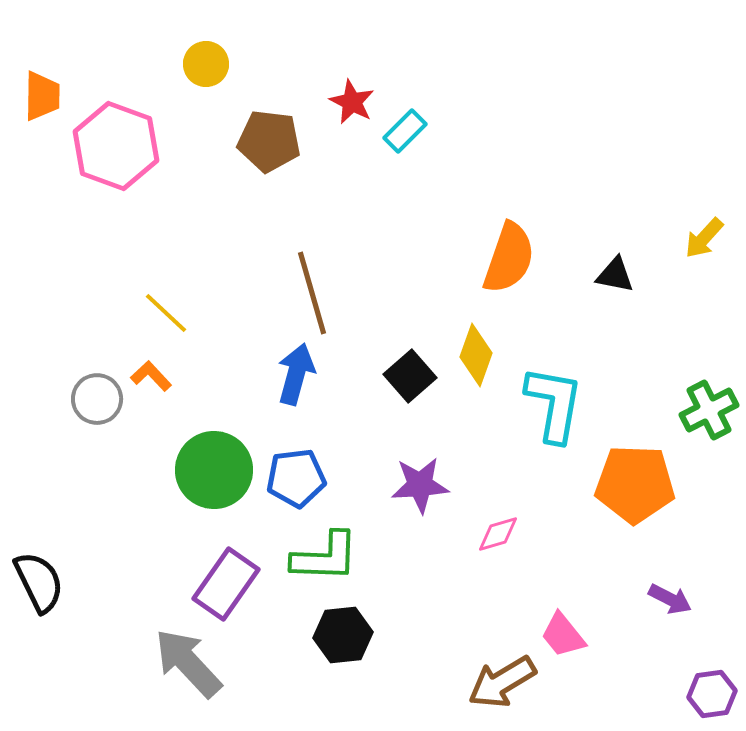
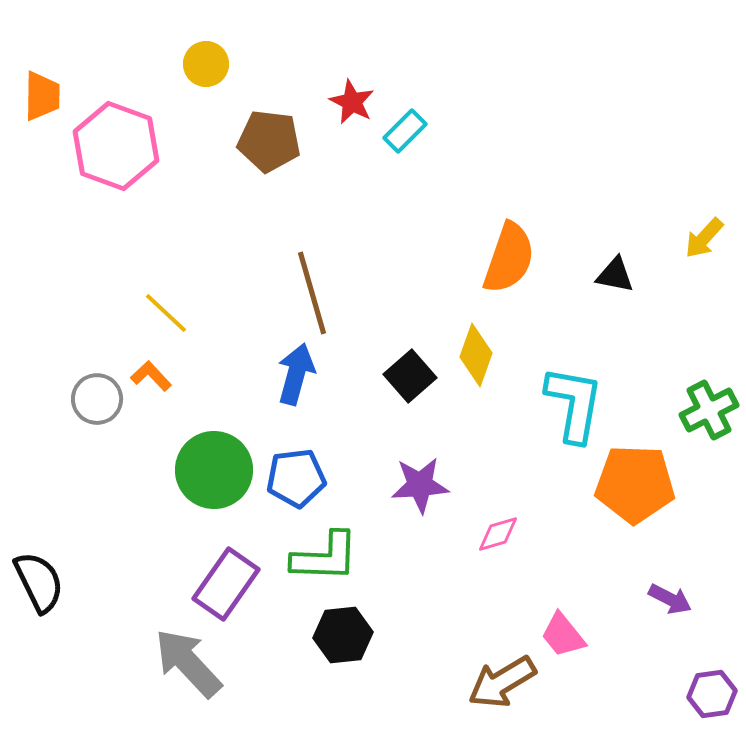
cyan L-shape: moved 20 px right
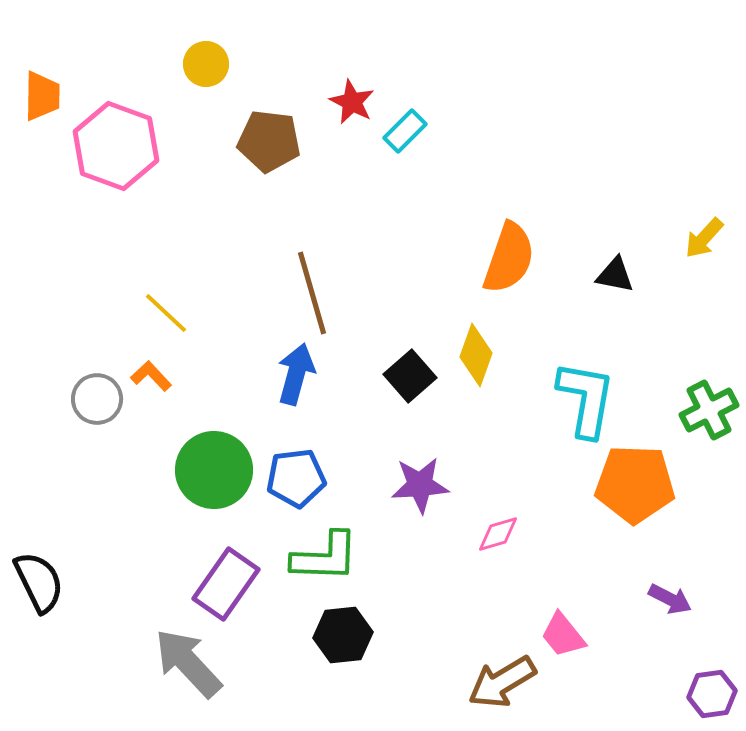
cyan L-shape: moved 12 px right, 5 px up
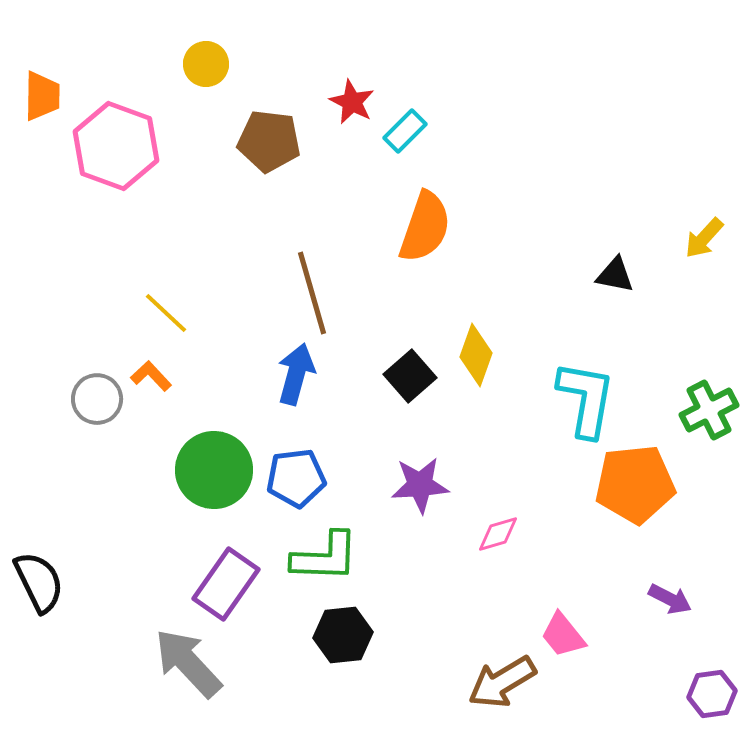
orange semicircle: moved 84 px left, 31 px up
orange pentagon: rotated 8 degrees counterclockwise
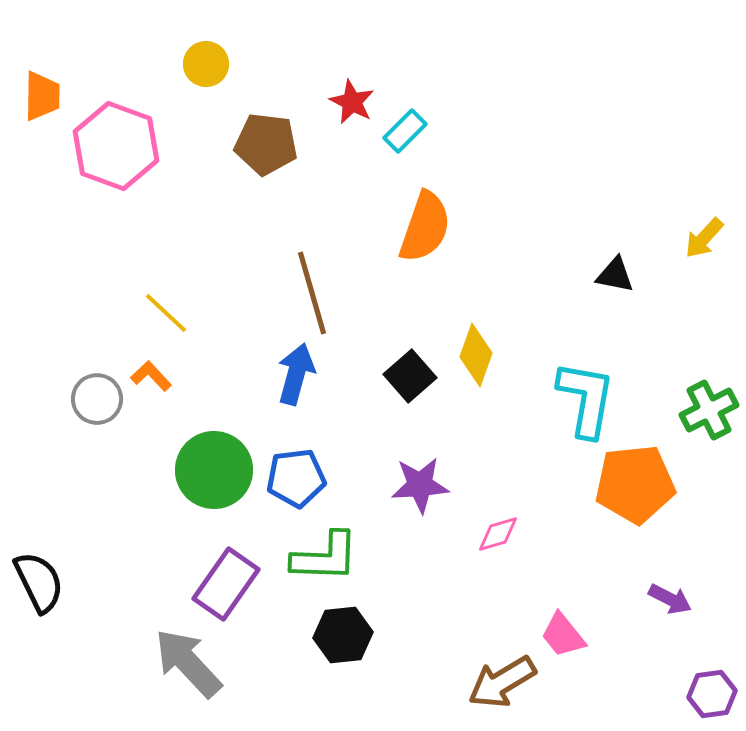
brown pentagon: moved 3 px left, 3 px down
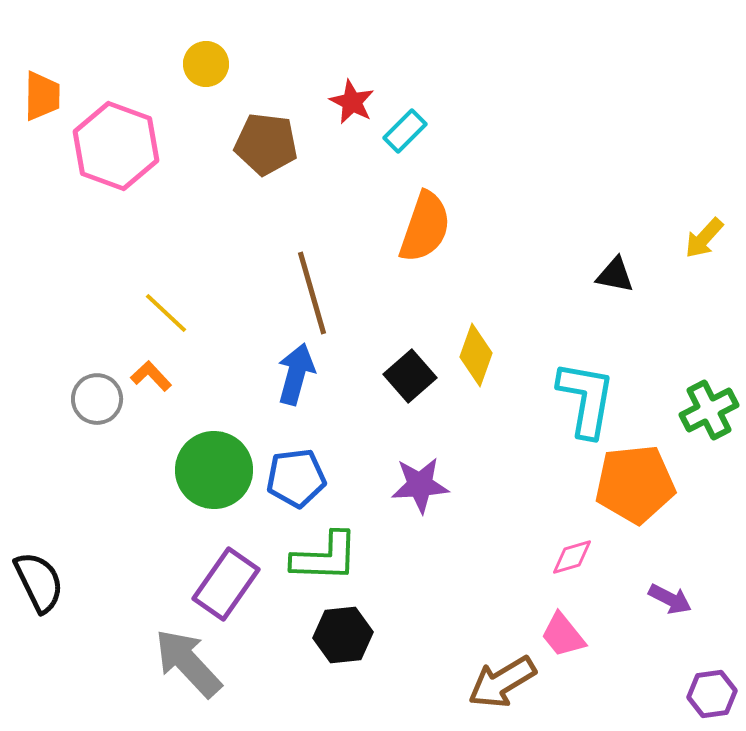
pink diamond: moved 74 px right, 23 px down
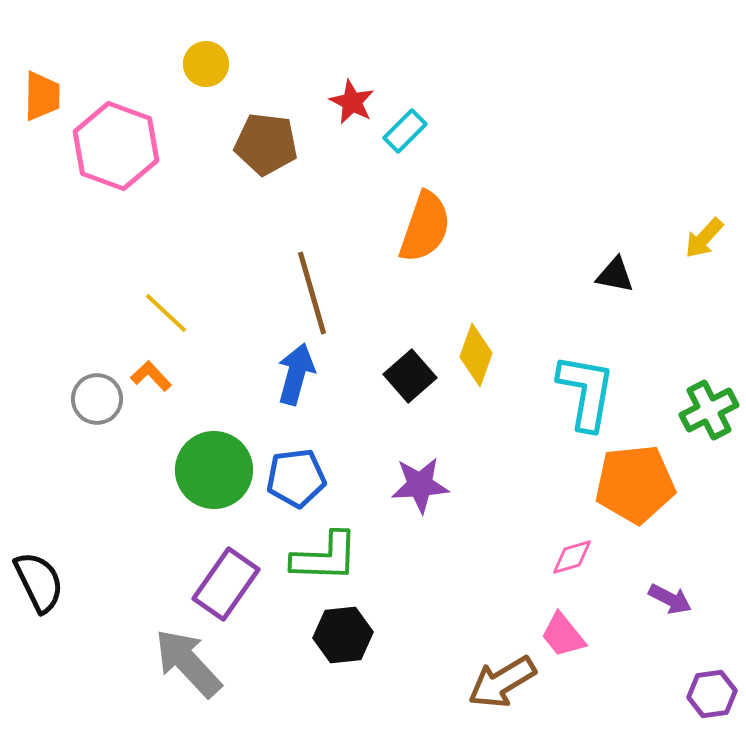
cyan L-shape: moved 7 px up
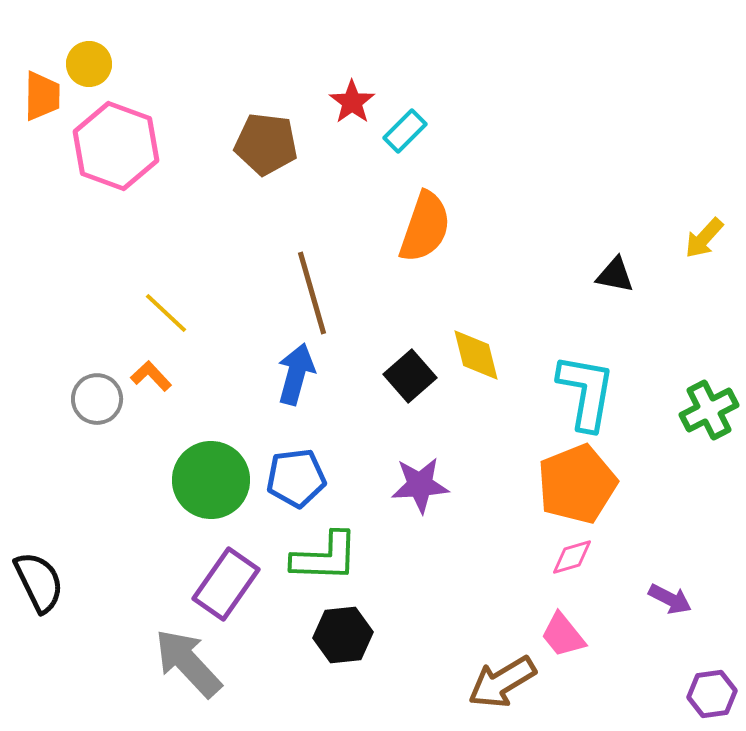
yellow circle: moved 117 px left
red star: rotated 9 degrees clockwise
yellow diamond: rotated 34 degrees counterclockwise
green circle: moved 3 px left, 10 px down
orange pentagon: moved 58 px left; rotated 16 degrees counterclockwise
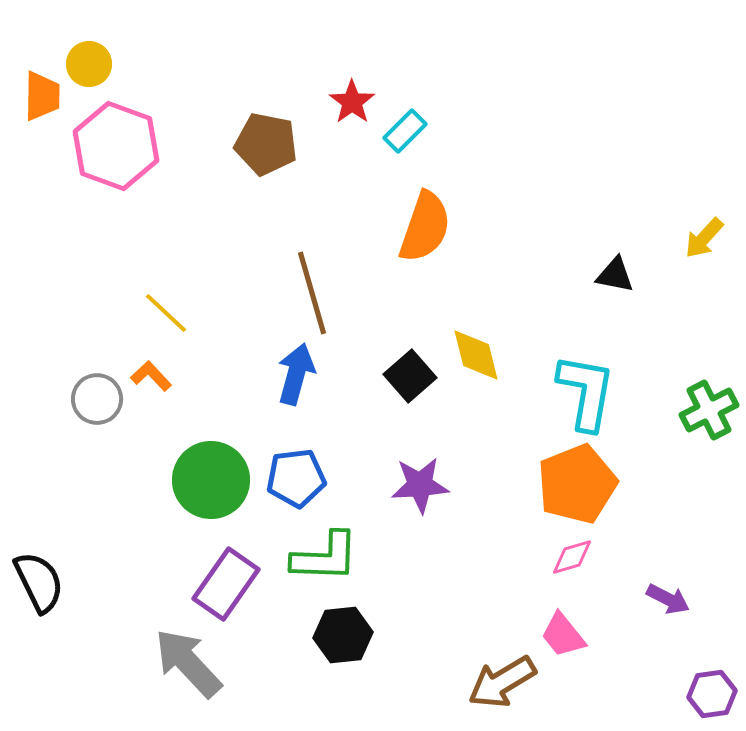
brown pentagon: rotated 4 degrees clockwise
purple arrow: moved 2 px left
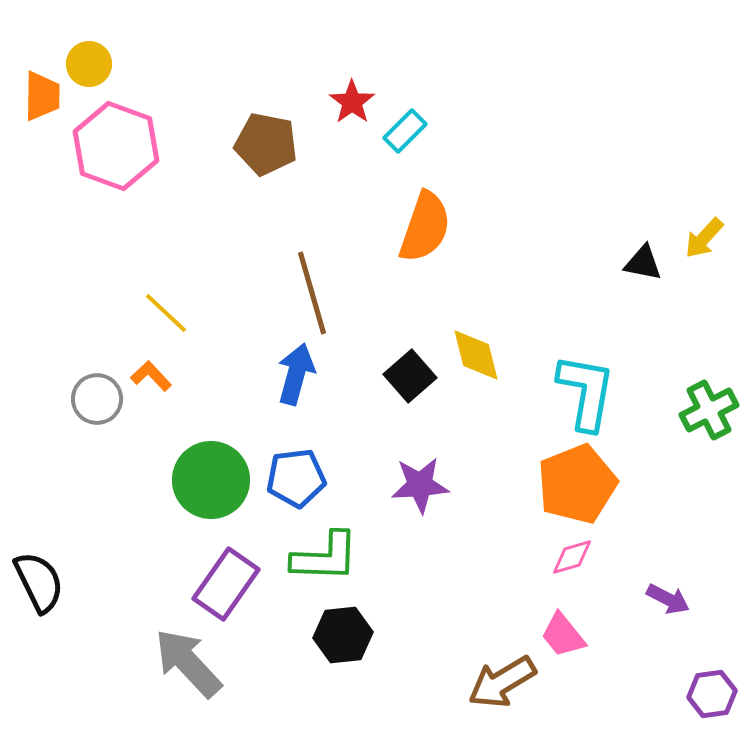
black triangle: moved 28 px right, 12 px up
